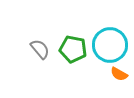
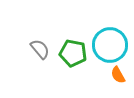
green pentagon: moved 4 px down
orange semicircle: moved 1 px left, 1 px down; rotated 30 degrees clockwise
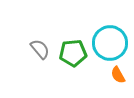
cyan circle: moved 2 px up
green pentagon: rotated 16 degrees counterclockwise
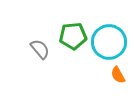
cyan circle: moved 1 px left, 1 px up
green pentagon: moved 17 px up
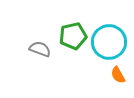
green pentagon: rotated 8 degrees counterclockwise
gray semicircle: rotated 30 degrees counterclockwise
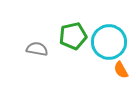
gray semicircle: moved 3 px left; rotated 10 degrees counterclockwise
orange semicircle: moved 3 px right, 5 px up
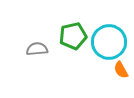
gray semicircle: rotated 15 degrees counterclockwise
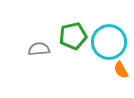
gray semicircle: moved 2 px right
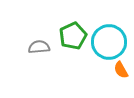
green pentagon: rotated 12 degrees counterclockwise
gray semicircle: moved 2 px up
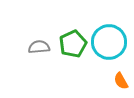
green pentagon: moved 8 px down
orange semicircle: moved 11 px down
